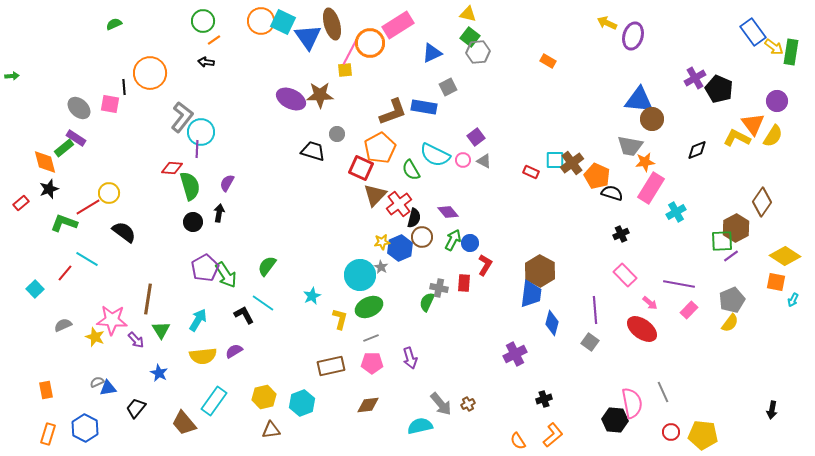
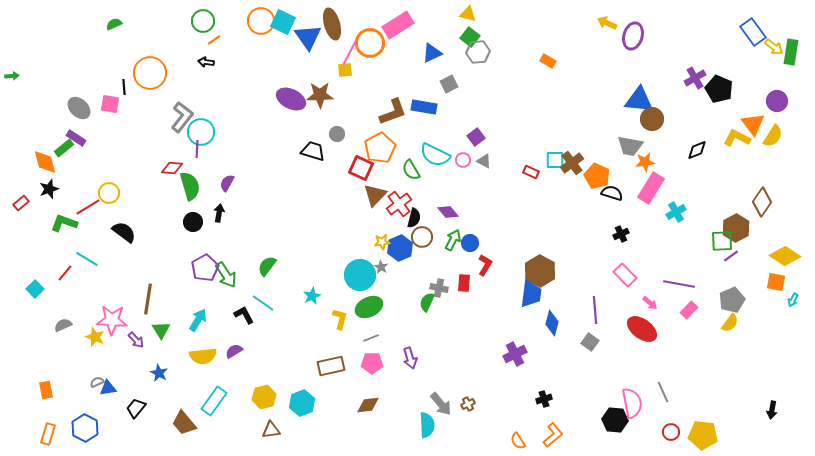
gray square at (448, 87): moved 1 px right, 3 px up
cyan semicircle at (420, 426): moved 7 px right, 1 px up; rotated 100 degrees clockwise
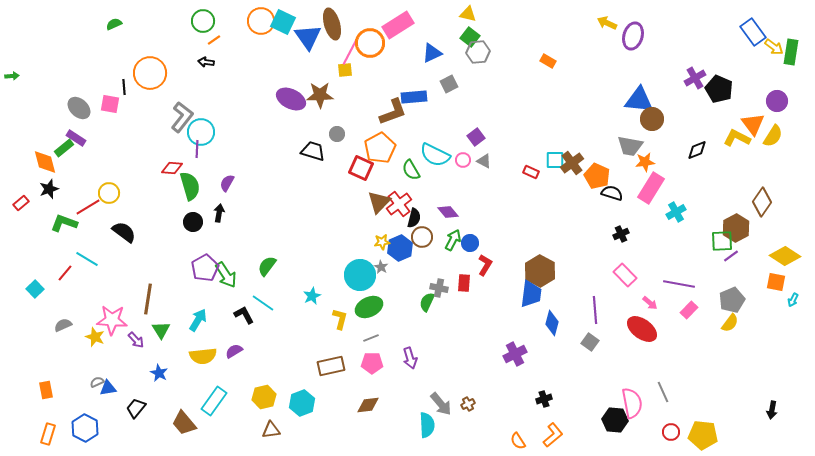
blue rectangle at (424, 107): moved 10 px left, 10 px up; rotated 15 degrees counterclockwise
brown triangle at (375, 195): moved 4 px right, 7 px down
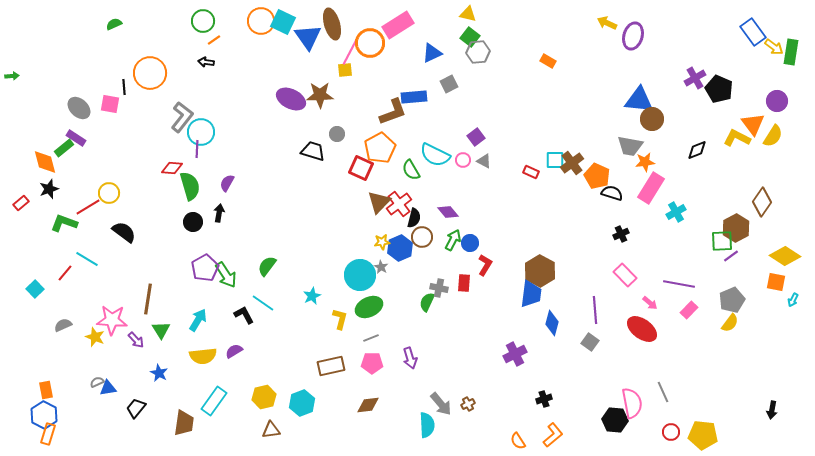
brown trapezoid at (184, 423): rotated 132 degrees counterclockwise
blue hexagon at (85, 428): moved 41 px left, 13 px up
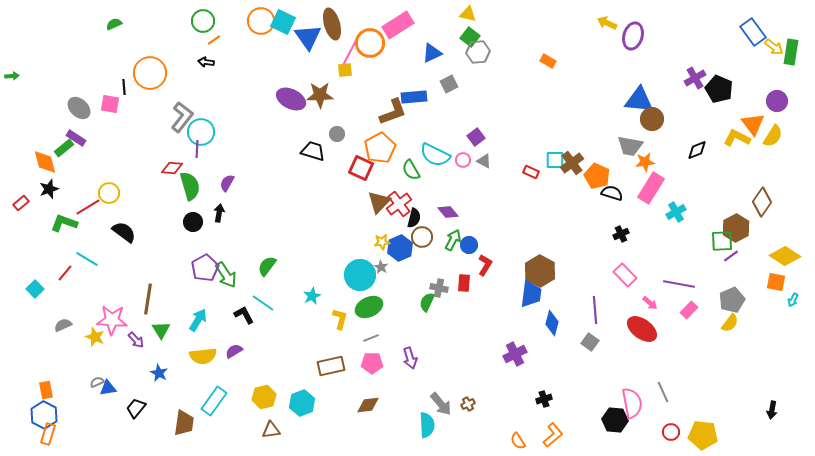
blue circle at (470, 243): moved 1 px left, 2 px down
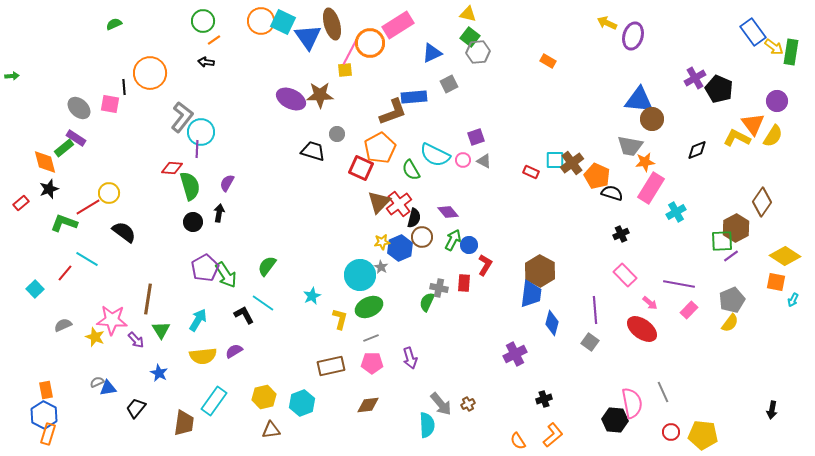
purple square at (476, 137): rotated 18 degrees clockwise
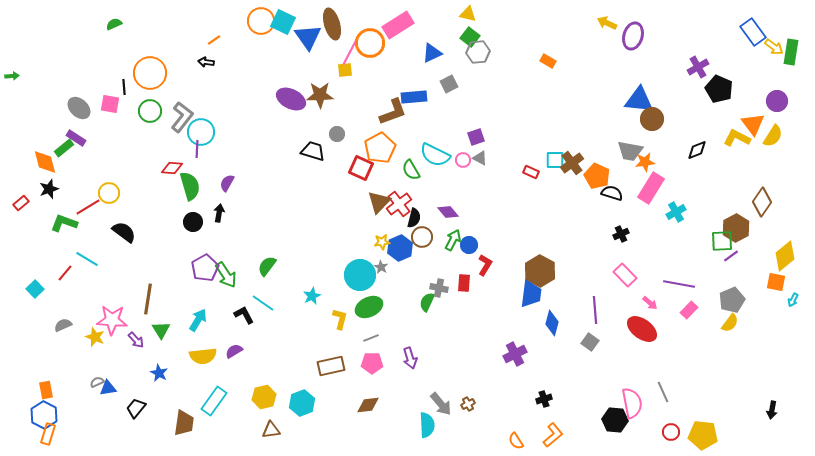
green circle at (203, 21): moved 53 px left, 90 px down
purple cross at (695, 78): moved 3 px right, 11 px up
gray trapezoid at (630, 146): moved 5 px down
gray triangle at (484, 161): moved 4 px left, 3 px up
yellow diamond at (785, 256): rotated 72 degrees counterclockwise
orange semicircle at (518, 441): moved 2 px left
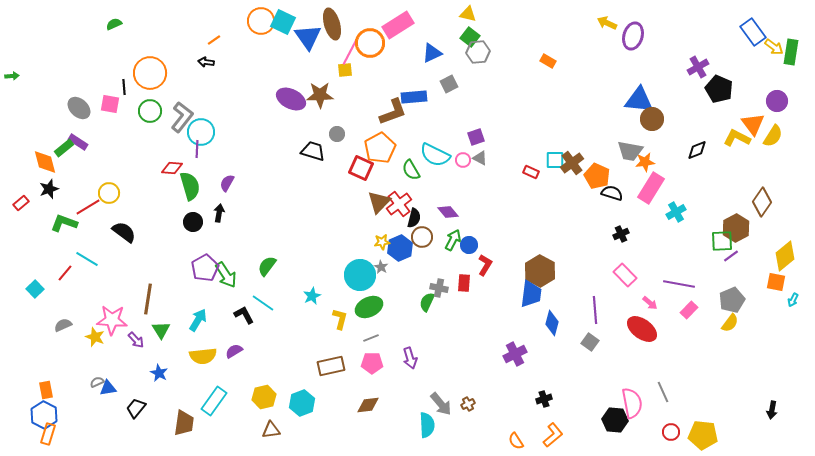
purple rectangle at (76, 138): moved 2 px right, 4 px down
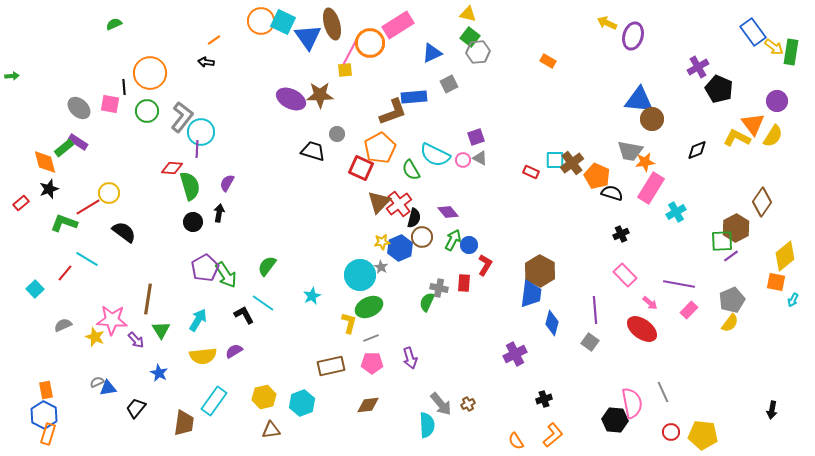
green circle at (150, 111): moved 3 px left
yellow L-shape at (340, 319): moved 9 px right, 4 px down
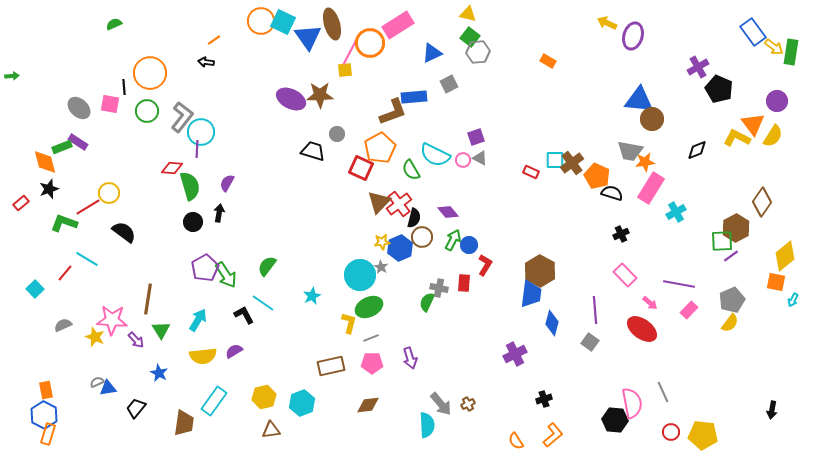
green rectangle at (64, 148): moved 2 px left, 1 px up; rotated 18 degrees clockwise
